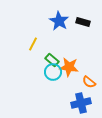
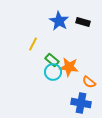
blue cross: rotated 24 degrees clockwise
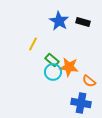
orange semicircle: moved 1 px up
